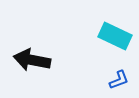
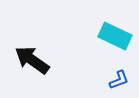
black arrow: rotated 24 degrees clockwise
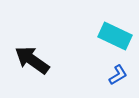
blue L-shape: moved 1 px left, 5 px up; rotated 10 degrees counterclockwise
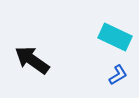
cyan rectangle: moved 1 px down
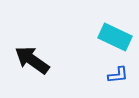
blue L-shape: rotated 25 degrees clockwise
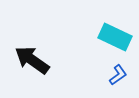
blue L-shape: rotated 30 degrees counterclockwise
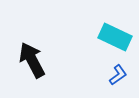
black arrow: rotated 27 degrees clockwise
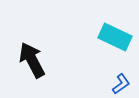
blue L-shape: moved 3 px right, 9 px down
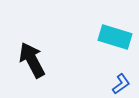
cyan rectangle: rotated 8 degrees counterclockwise
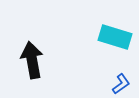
black arrow: rotated 18 degrees clockwise
